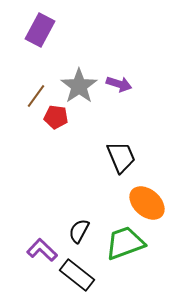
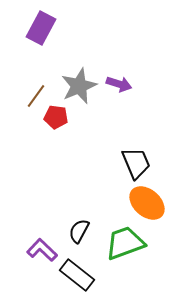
purple rectangle: moved 1 px right, 2 px up
gray star: rotated 12 degrees clockwise
black trapezoid: moved 15 px right, 6 px down
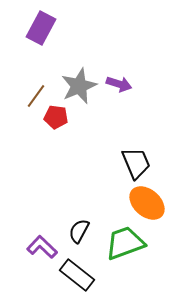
purple L-shape: moved 3 px up
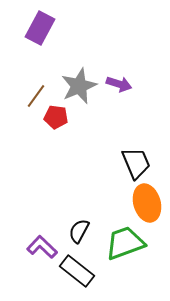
purple rectangle: moved 1 px left
orange ellipse: rotated 33 degrees clockwise
black rectangle: moved 4 px up
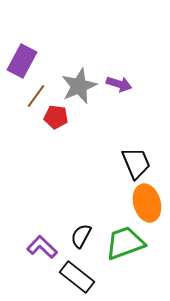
purple rectangle: moved 18 px left, 33 px down
black semicircle: moved 2 px right, 5 px down
black rectangle: moved 6 px down
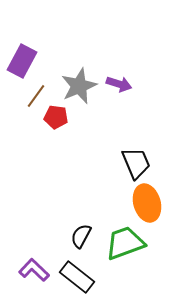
purple L-shape: moved 8 px left, 23 px down
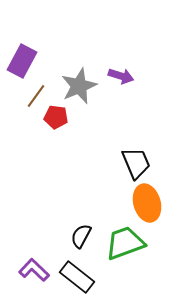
purple arrow: moved 2 px right, 8 px up
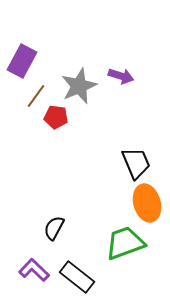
black semicircle: moved 27 px left, 8 px up
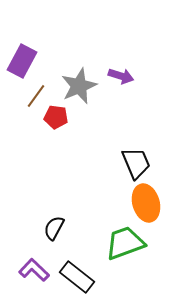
orange ellipse: moved 1 px left
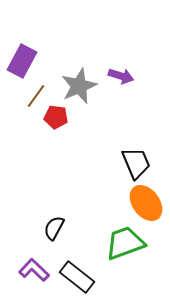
orange ellipse: rotated 21 degrees counterclockwise
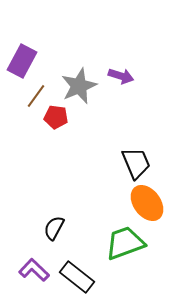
orange ellipse: moved 1 px right
